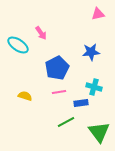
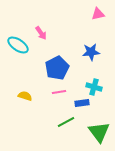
blue rectangle: moved 1 px right
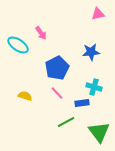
pink line: moved 2 px left, 1 px down; rotated 56 degrees clockwise
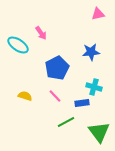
pink line: moved 2 px left, 3 px down
